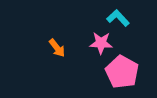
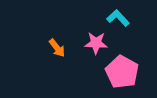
pink star: moved 5 px left
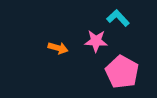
pink star: moved 2 px up
orange arrow: moved 1 px right; rotated 36 degrees counterclockwise
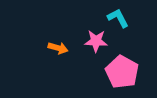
cyan L-shape: rotated 15 degrees clockwise
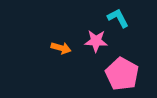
orange arrow: moved 3 px right
pink pentagon: moved 2 px down
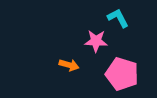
orange arrow: moved 8 px right, 17 px down
pink pentagon: rotated 12 degrees counterclockwise
